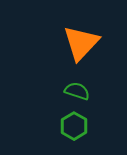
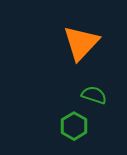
green semicircle: moved 17 px right, 4 px down
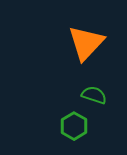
orange triangle: moved 5 px right
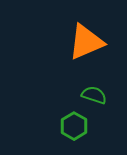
orange triangle: moved 1 px up; rotated 24 degrees clockwise
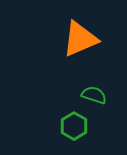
orange triangle: moved 6 px left, 3 px up
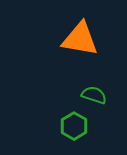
orange triangle: rotated 33 degrees clockwise
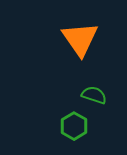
orange triangle: rotated 45 degrees clockwise
